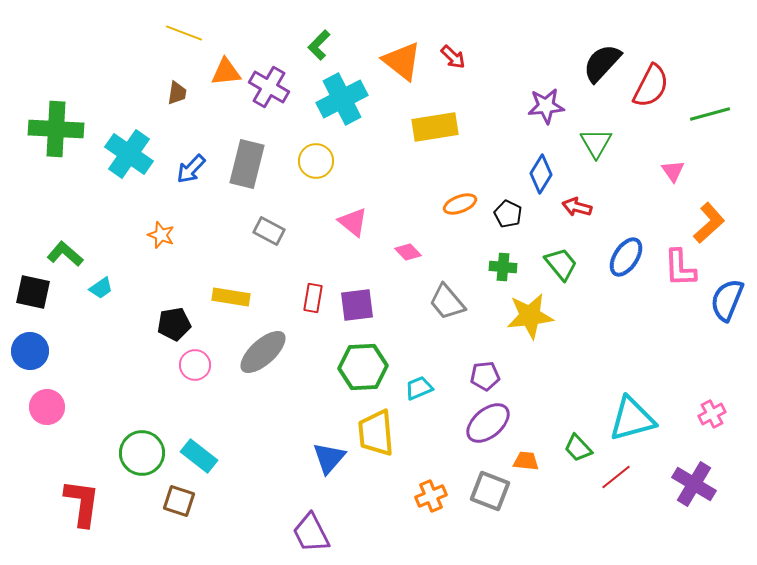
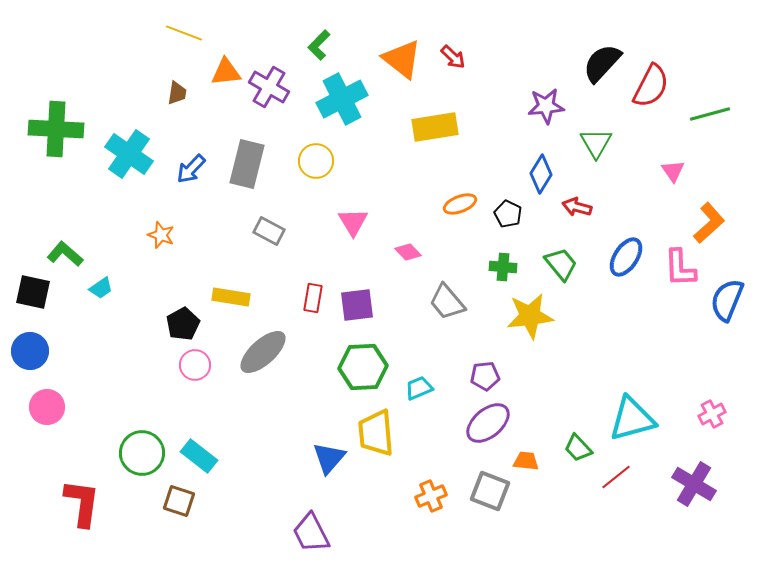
orange triangle at (402, 61): moved 2 px up
pink triangle at (353, 222): rotated 20 degrees clockwise
black pentagon at (174, 324): moved 9 px right; rotated 20 degrees counterclockwise
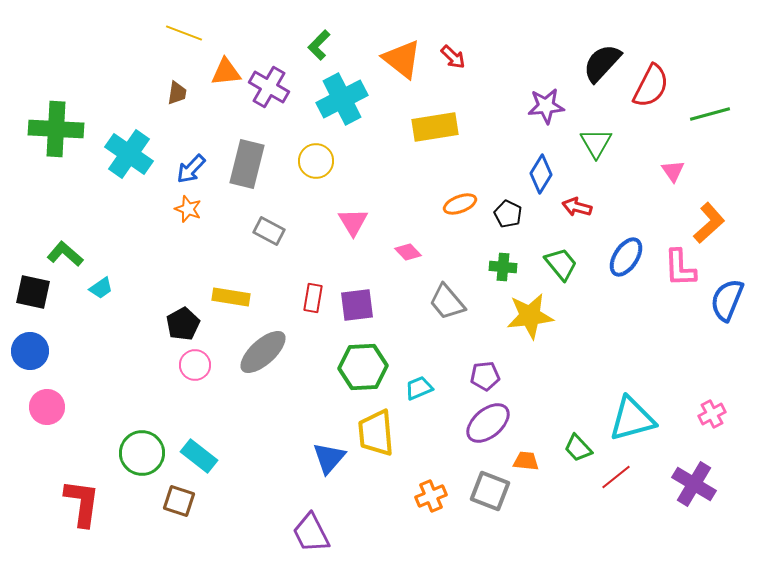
orange star at (161, 235): moved 27 px right, 26 px up
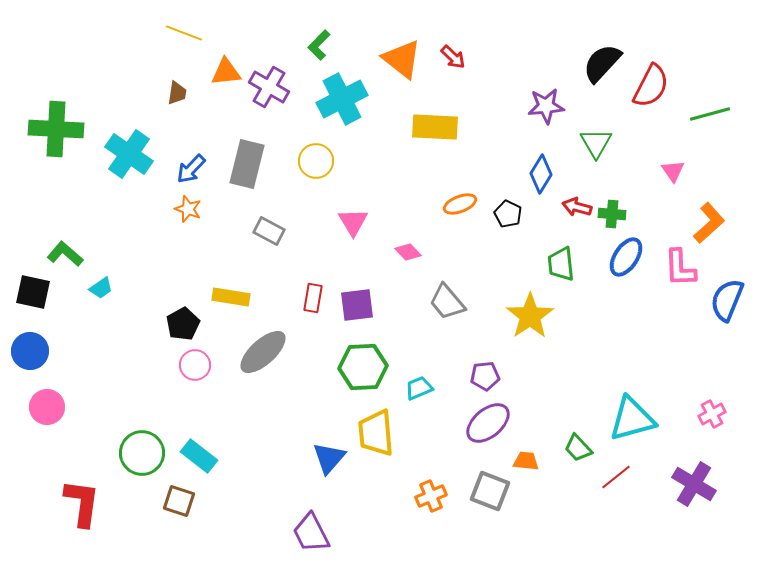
yellow rectangle at (435, 127): rotated 12 degrees clockwise
green trapezoid at (561, 264): rotated 147 degrees counterclockwise
green cross at (503, 267): moved 109 px right, 53 px up
yellow star at (530, 316): rotated 27 degrees counterclockwise
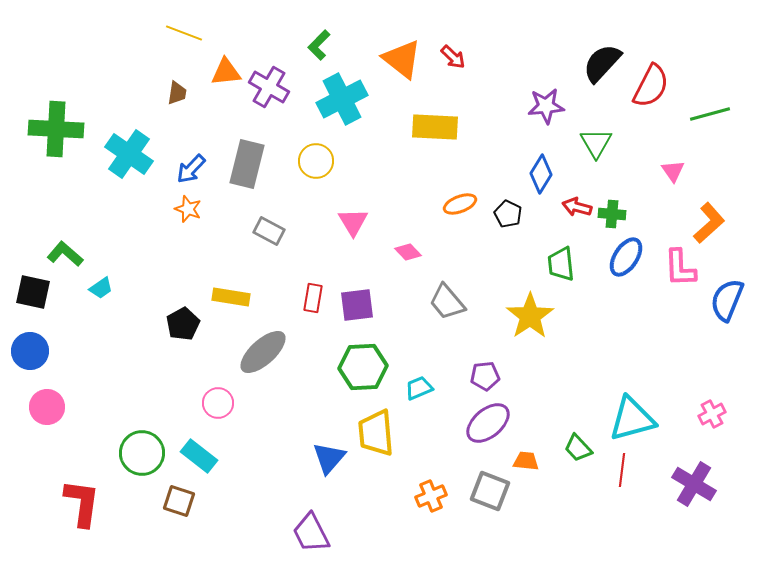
pink circle at (195, 365): moved 23 px right, 38 px down
red line at (616, 477): moved 6 px right, 7 px up; rotated 44 degrees counterclockwise
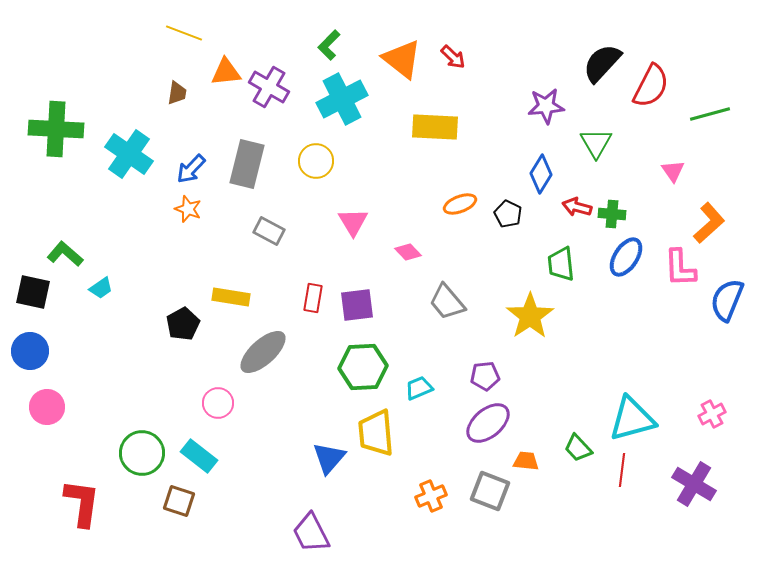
green L-shape at (319, 45): moved 10 px right
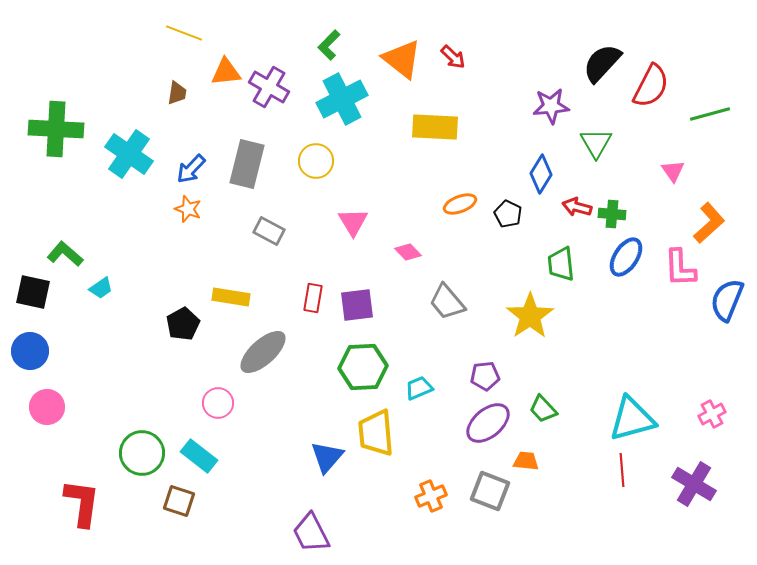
purple star at (546, 106): moved 5 px right
green trapezoid at (578, 448): moved 35 px left, 39 px up
blue triangle at (329, 458): moved 2 px left, 1 px up
red line at (622, 470): rotated 12 degrees counterclockwise
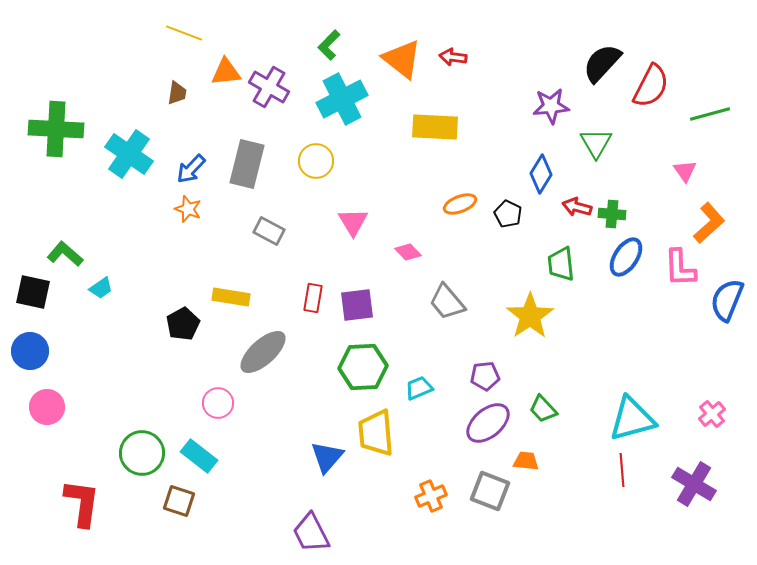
red arrow at (453, 57): rotated 144 degrees clockwise
pink triangle at (673, 171): moved 12 px right
pink cross at (712, 414): rotated 12 degrees counterclockwise
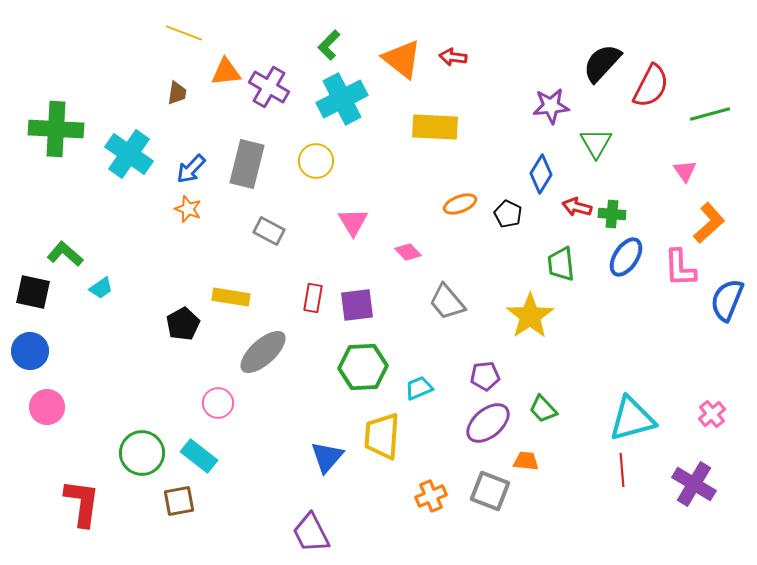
yellow trapezoid at (376, 433): moved 6 px right, 3 px down; rotated 9 degrees clockwise
brown square at (179, 501): rotated 28 degrees counterclockwise
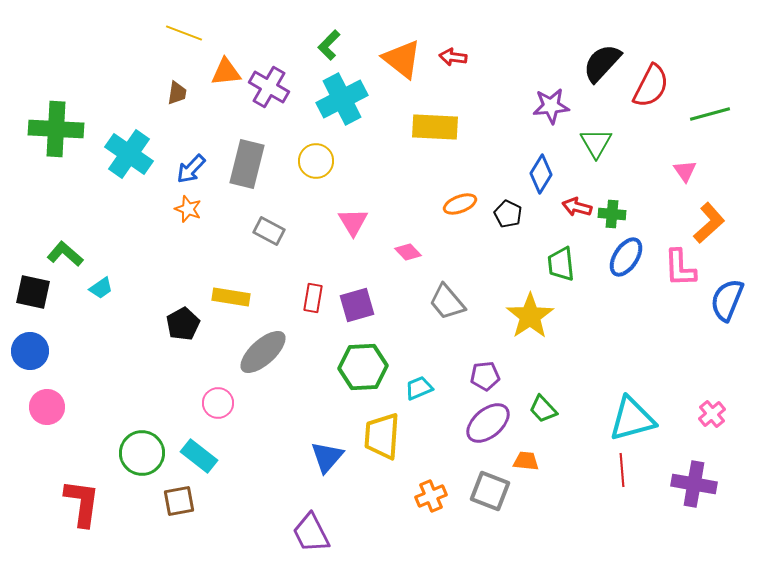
purple square at (357, 305): rotated 9 degrees counterclockwise
purple cross at (694, 484): rotated 21 degrees counterclockwise
